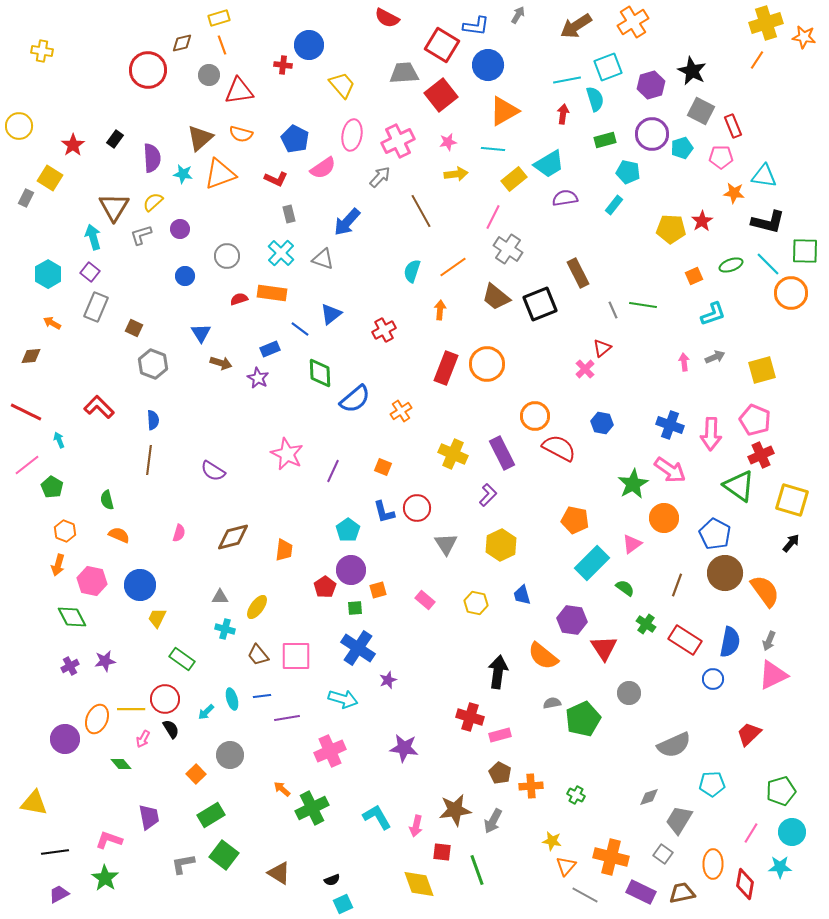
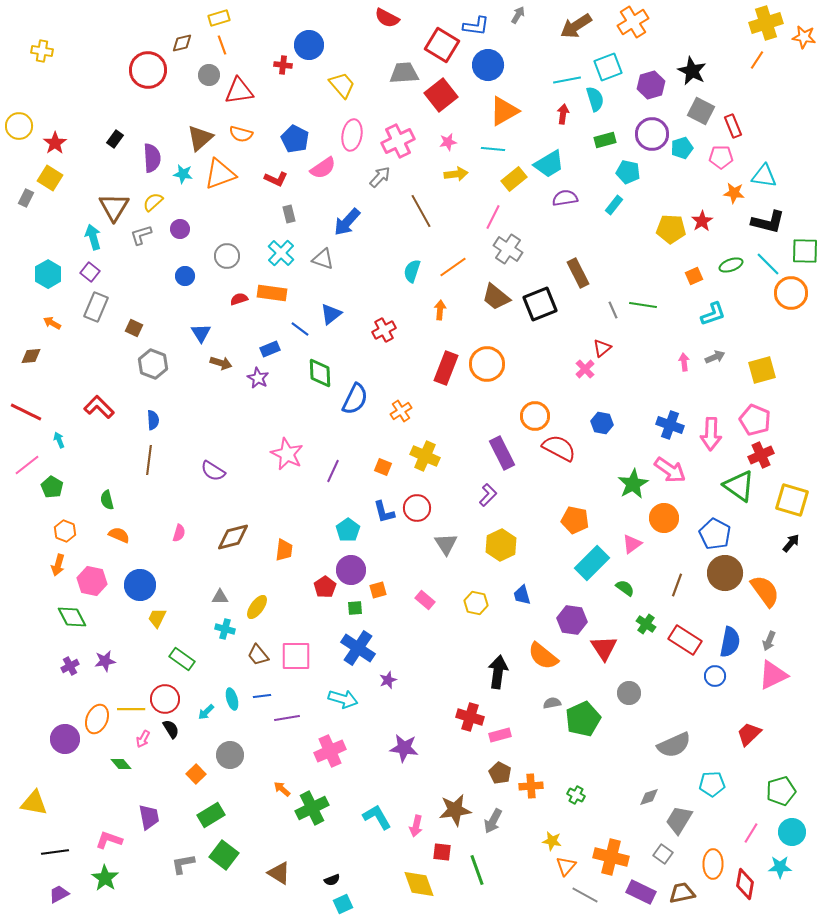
red star at (73, 145): moved 18 px left, 2 px up
blue semicircle at (355, 399): rotated 24 degrees counterclockwise
yellow cross at (453, 454): moved 28 px left, 2 px down
blue circle at (713, 679): moved 2 px right, 3 px up
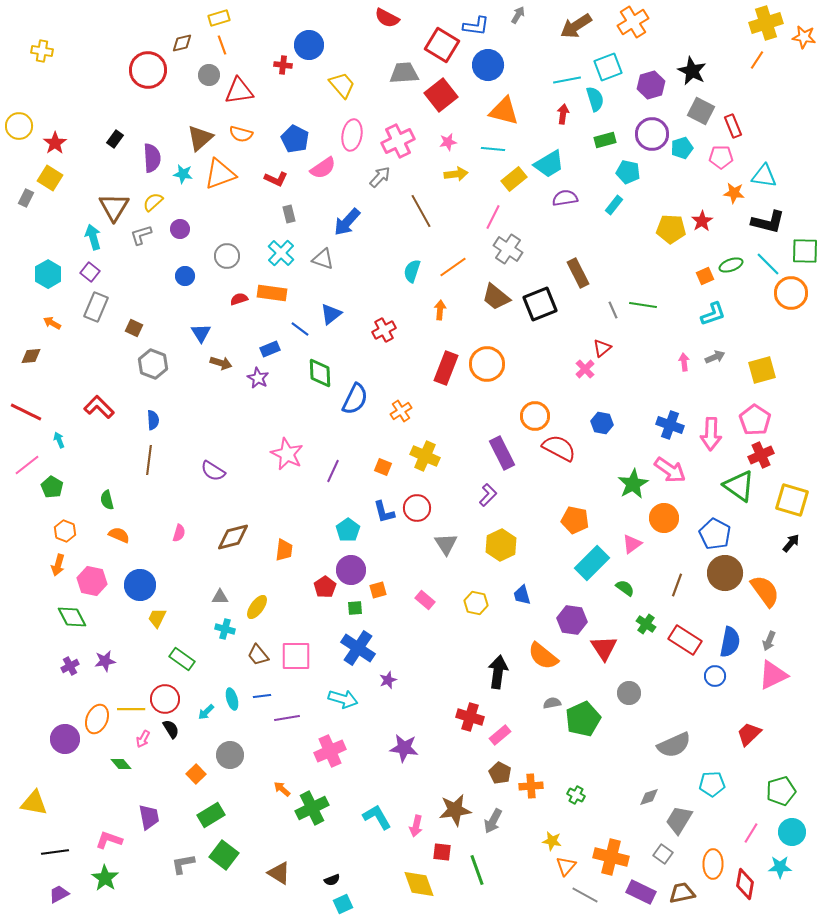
orange triangle at (504, 111): rotated 44 degrees clockwise
orange square at (694, 276): moved 11 px right
pink pentagon at (755, 420): rotated 12 degrees clockwise
pink rectangle at (500, 735): rotated 25 degrees counterclockwise
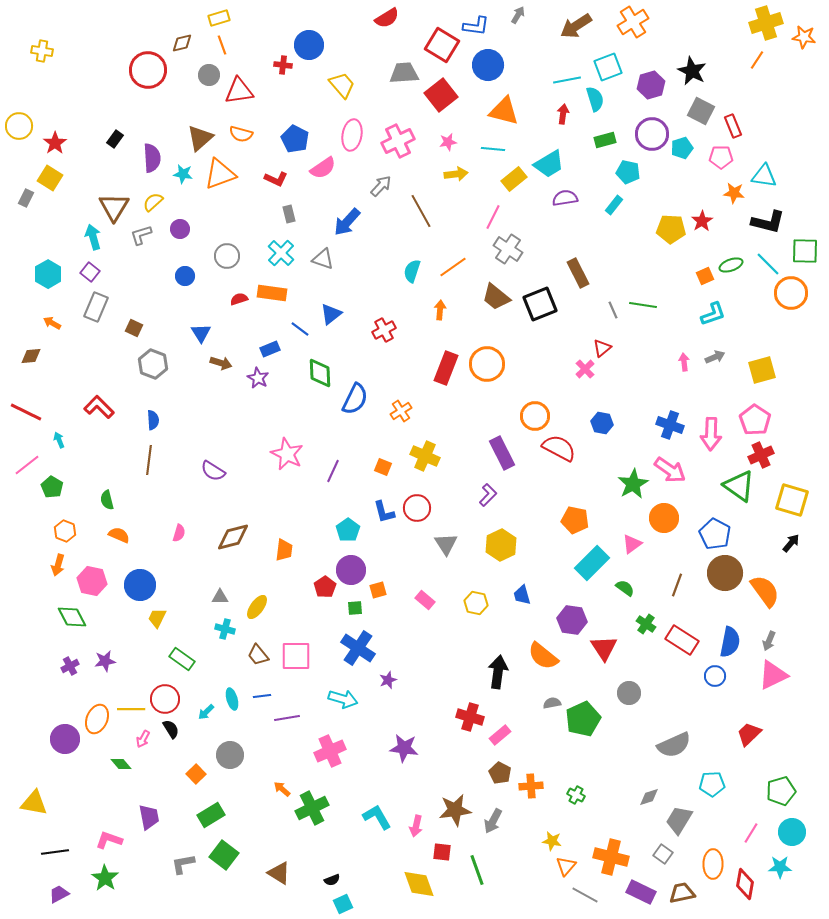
red semicircle at (387, 18): rotated 60 degrees counterclockwise
gray arrow at (380, 177): moved 1 px right, 9 px down
red rectangle at (685, 640): moved 3 px left
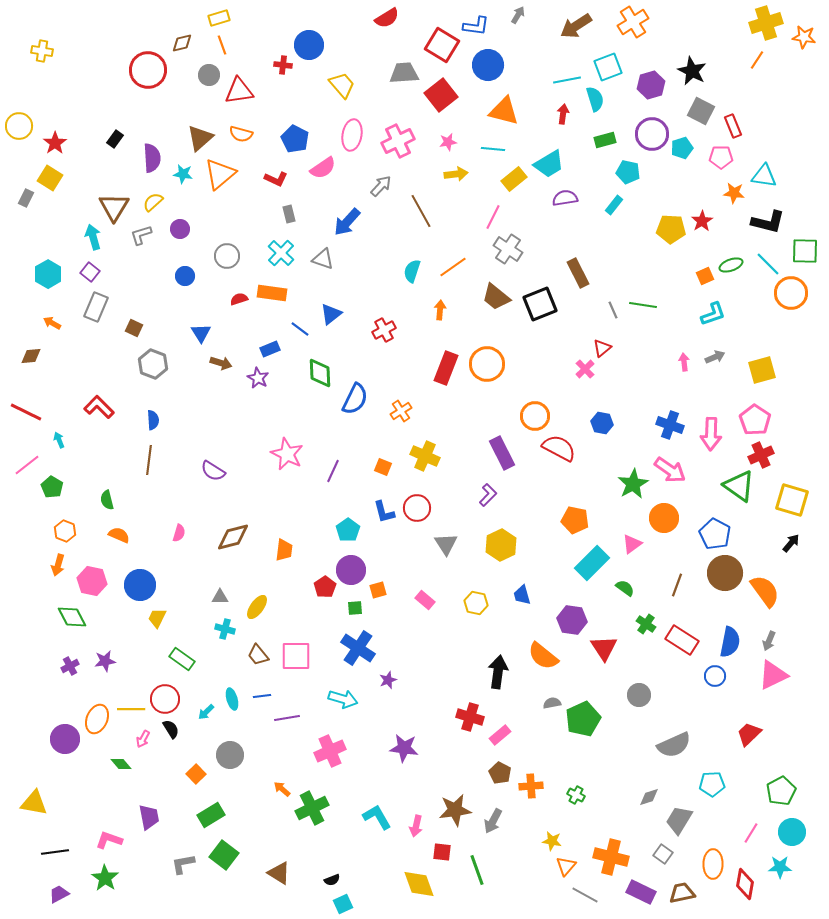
orange triangle at (220, 174): rotated 20 degrees counterclockwise
gray circle at (629, 693): moved 10 px right, 2 px down
green pentagon at (781, 791): rotated 12 degrees counterclockwise
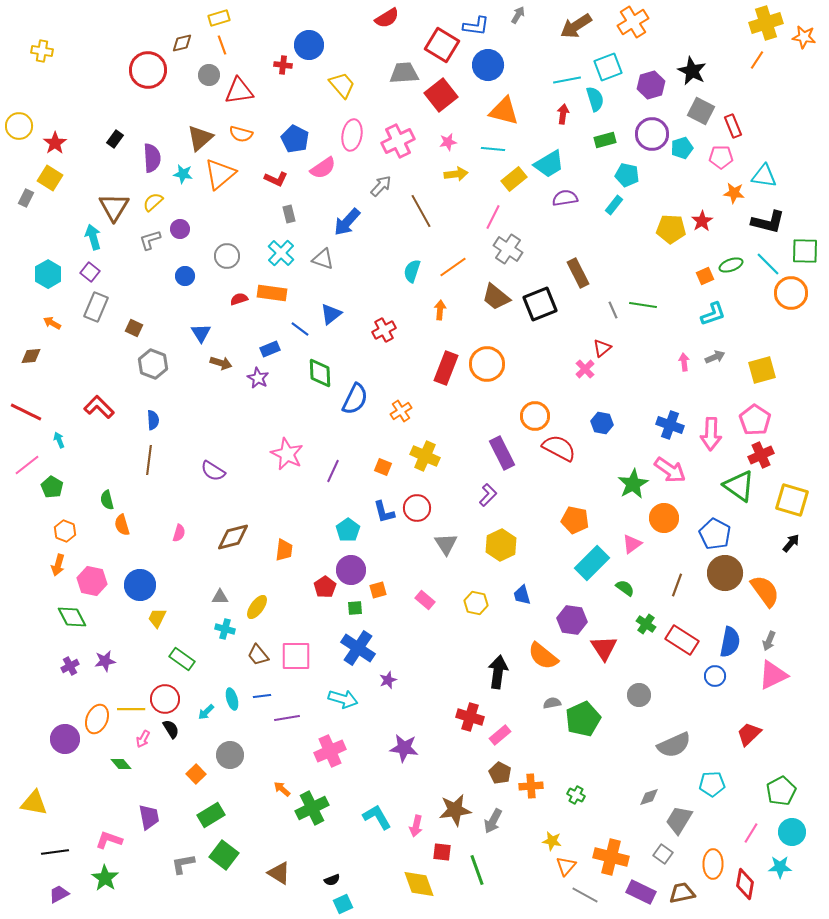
cyan pentagon at (628, 172): moved 1 px left, 3 px down
gray L-shape at (141, 235): moved 9 px right, 5 px down
orange semicircle at (119, 535): moved 3 px right, 10 px up; rotated 130 degrees counterclockwise
